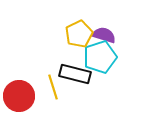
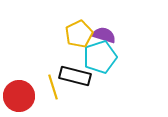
black rectangle: moved 2 px down
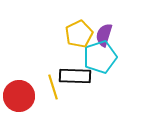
purple semicircle: rotated 90 degrees counterclockwise
black rectangle: rotated 12 degrees counterclockwise
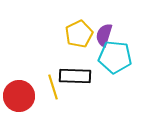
cyan pentagon: moved 15 px right; rotated 24 degrees clockwise
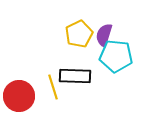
cyan pentagon: moved 1 px right, 1 px up
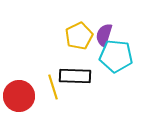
yellow pentagon: moved 2 px down
